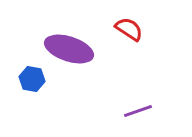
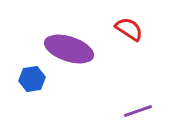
blue hexagon: rotated 20 degrees counterclockwise
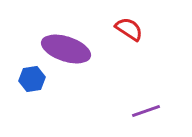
purple ellipse: moved 3 px left
purple line: moved 8 px right
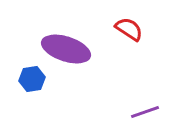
purple line: moved 1 px left, 1 px down
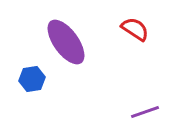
red semicircle: moved 6 px right
purple ellipse: moved 7 px up; rotated 36 degrees clockwise
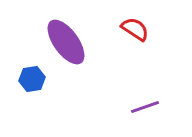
purple line: moved 5 px up
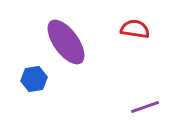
red semicircle: rotated 24 degrees counterclockwise
blue hexagon: moved 2 px right
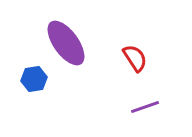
red semicircle: moved 29 px down; rotated 48 degrees clockwise
purple ellipse: moved 1 px down
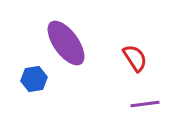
purple line: moved 3 px up; rotated 12 degrees clockwise
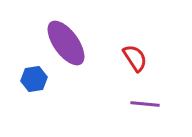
purple line: rotated 12 degrees clockwise
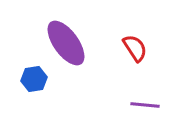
red semicircle: moved 10 px up
purple line: moved 1 px down
